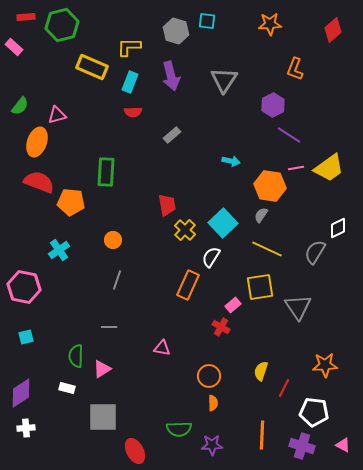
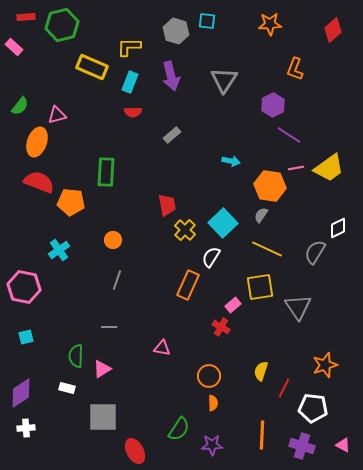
orange star at (325, 365): rotated 15 degrees counterclockwise
white pentagon at (314, 412): moved 1 px left, 4 px up
green semicircle at (179, 429): rotated 55 degrees counterclockwise
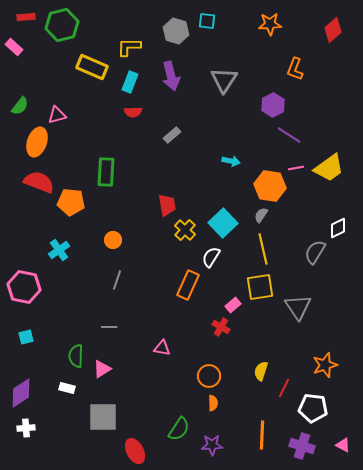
yellow line at (267, 249): moved 4 px left; rotated 52 degrees clockwise
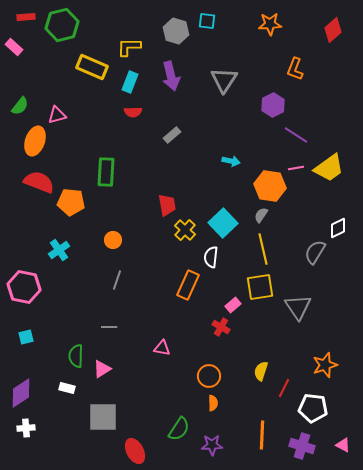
purple line at (289, 135): moved 7 px right
orange ellipse at (37, 142): moved 2 px left, 1 px up
white semicircle at (211, 257): rotated 25 degrees counterclockwise
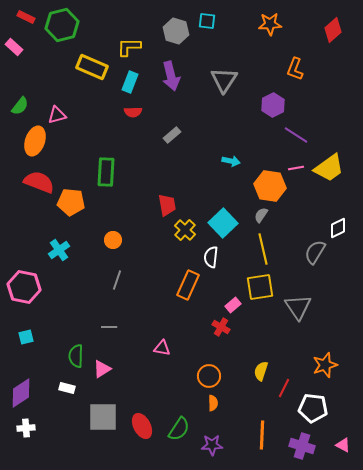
red rectangle at (26, 17): rotated 30 degrees clockwise
red ellipse at (135, 451): moved 7 px right, 25 px up
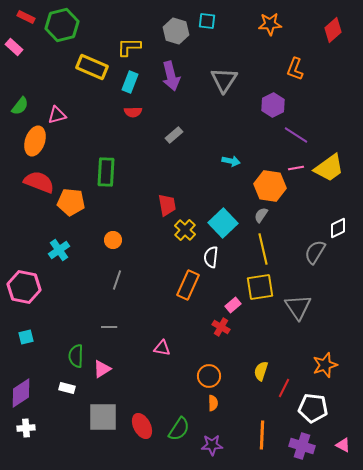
gray rectangle at (172, 135): moved 2 px right
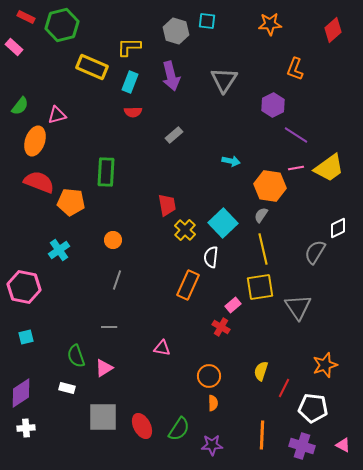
green semicircle at (76, 356): rotated 20 degrees counterclockwise
pink triangle at (102, 369): moved 2 px right, 1 px up
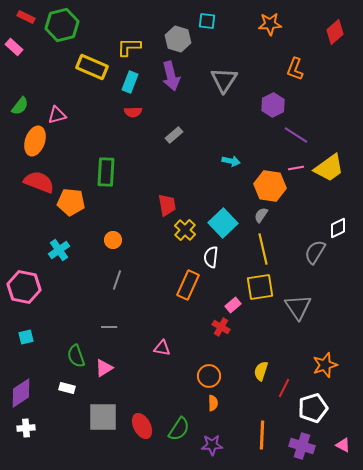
red diamond at (333, 30): moved 2 px right, 2 px down
gray hexagon at (176, 31): moved 2 px right, 8 px down
white pentagon at (313, 408): rotated 24 degrees counterclockwise
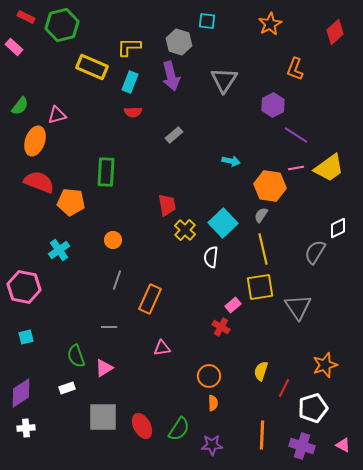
orange star at (270, 24): rotated 25 degrees counterclockwise
gray hexagon at (178, 39): moved 1 px right, 3 px down
orange rectangle at (188, 285): moved 38 px left, 14 px down
pink triangle at (162, 348): rotated 18 degrees counterclockwise
white rectangle at (67, 388): rotated 35 degrees counterclockwise
